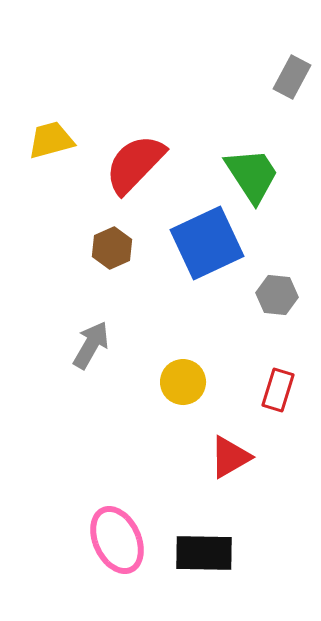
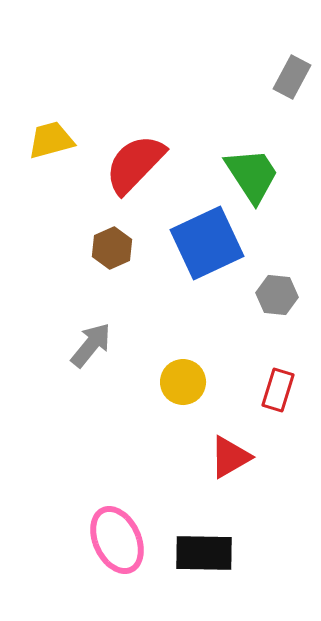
gray arrow: rotated 9 degrees clockwise
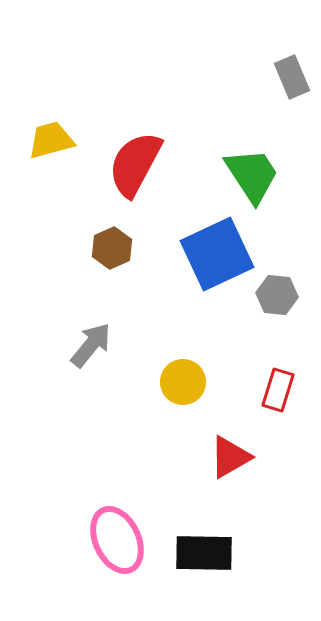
gray rectangle: rotated 51 degrees counterclockwise
red semicircle: rotated 16 degrees counterclockwise
blue square: moved 10 px right, 11 px down
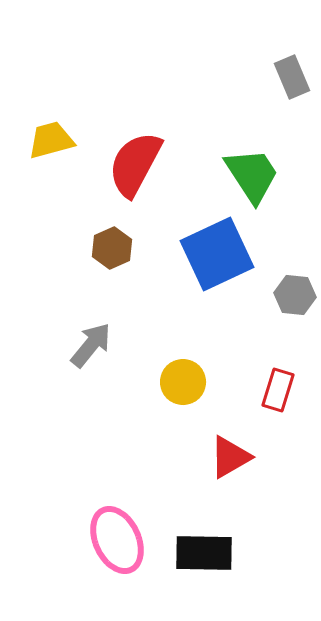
gray hexagon: moved 18 px right
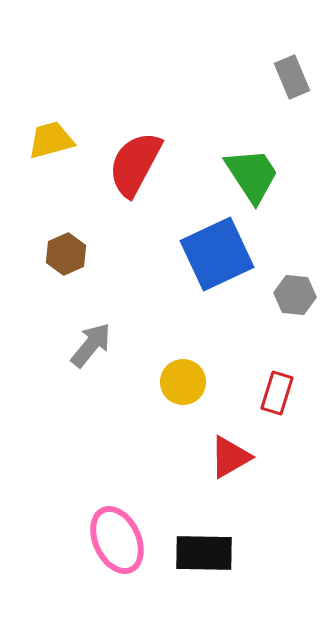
brown hexagon: moved 46 px left, 6 px down
red rectangle: moved 1 px left, 3 px down
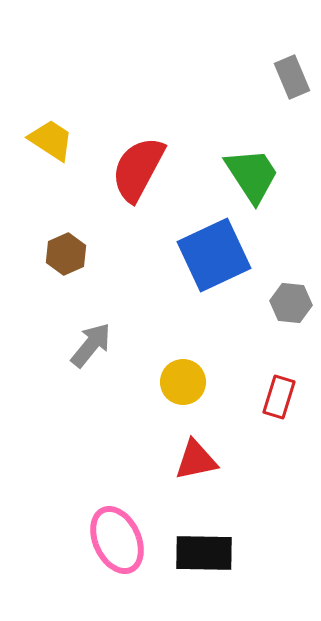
yellow trapezoid: rotated 48 degrees clockwise
red semicircle: moved 3 px right, 5 px down
blue square: moved 3 px left, 1 px down
gray hexagon: moved 4 px left, 8 px down
red rectangle: moved 2 px right, 4 px down
red triangle: moved 34 px left, 3 px down; rotated 18 degrees clockwise
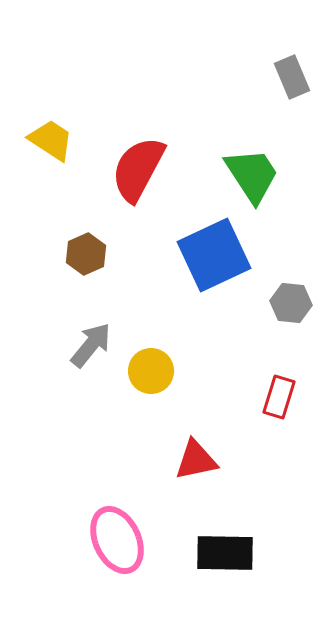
brown hexagon: moved 20 px right
yellow circle: moved 32 px left, 11 px up
black rectangle: moved 21 px right
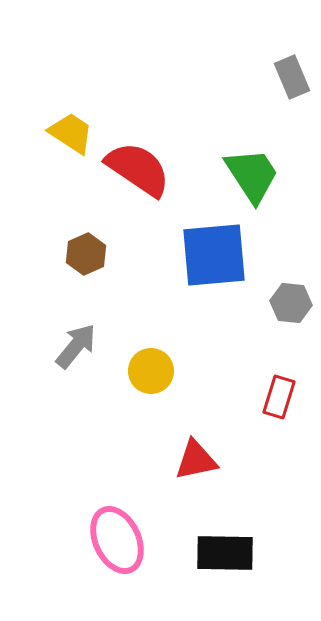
yellow trapezoid: moved 20 px right, 7 px up
red semicircle: rotated 96 degrees clockwise
blue square: rotated 20 degrees clockwise
gray arrow: moved 15 px left, 1 px down
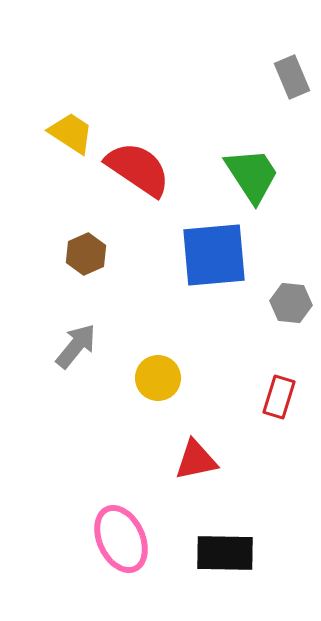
yellow circle: moved 7 px right, 7 px down
pink ellipse: moved 4 px right, 1 px up
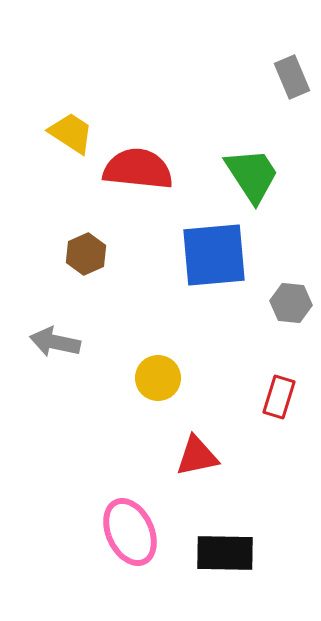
red semicircle: rotated 28 degrees counterclockwise
gray arrow: moved 21 px left, 4 px up; rotated 117 degrees counterclockwise
red triangle: moved 1 px right, 4 px up
pink ellipse: moved 9 px right, 7 px up
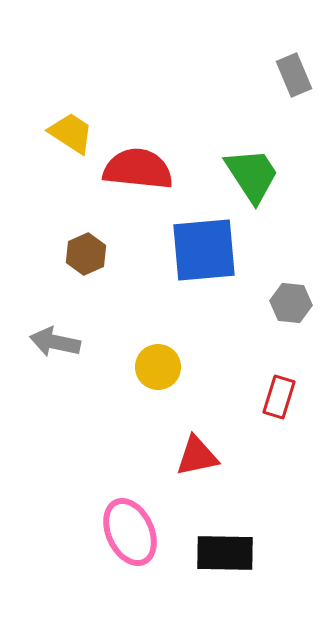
gray rectangle: moved 2 px right, 2 px up
blue square: moved 10 px left, 5 px up
yellow circle: moved 11 px up
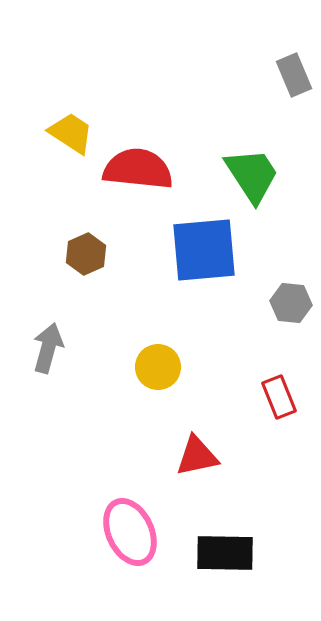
gray arrow: moved 7 px left, 6 px down; rotated 93 degrees clockwise
red rectangle: rotated 39 degrees counterclockwise
